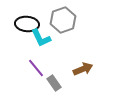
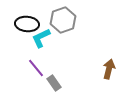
cyan L-shape: rotated 90 degrees clockwise
brown arrow: moved 26 px right; rotated 54 degrees counterclockwise
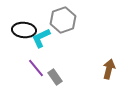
black ellipse: moved 3 px left, 6 px down
gray rectangle: moved 1 px right, 6 px up
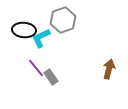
gray rectangle: moved 4 px left
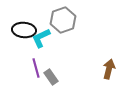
purple line: rotated 24 degrees clockwise
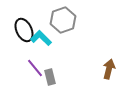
black ellipse: rotated 60 degrees clockwise
cyan L-shape: rotated 70 degrees clockwise
purple line: moved 1 px left; rotated 24 degrees counterclockwise
gray rectangle: moved 1 px left; rotated 21 degrees clockwise
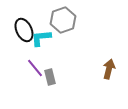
cyan L-shape: rotated 50 degrees counterclockwise
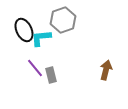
brown arrow: moved 3 px left, 1 px down
gray rectangle: moved 1 px right, 2 px up
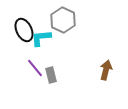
gray hexagon: rotated 15 degrees counterclockwise
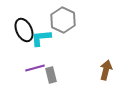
purple line: rotated 66 degrees counterclockwise
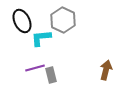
black ellipse: moved 2 px left, 9 px up
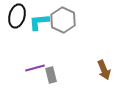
black ellipse: moved 5 px left, 5 px up; rotated 40 degrees clockwise
cyan L-shape: moved 2 px left, 16 px up
brown arrow: moved 2 px left; rotated 144 degrees clockwise
